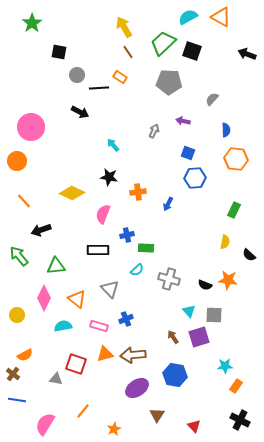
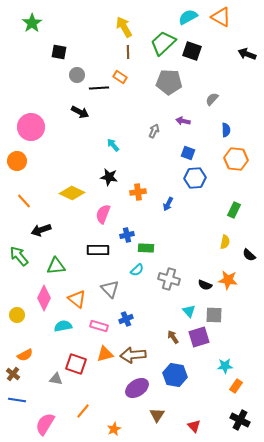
brown line at (128, 52): rotated 32 degrees clockwise
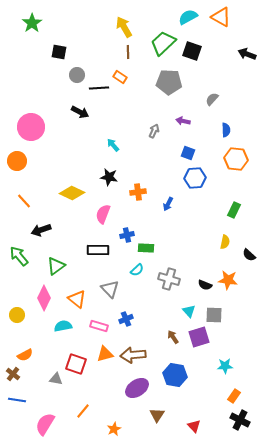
green triangle at (56, 266): rotated 30 degrees counterclockwise
orange rectangle at (236, 386): moved 2 px left, 10 px down
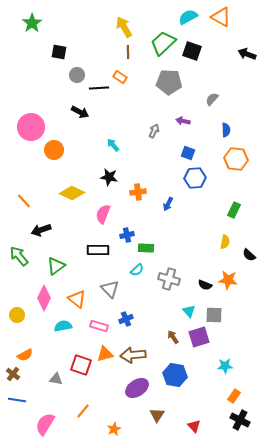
orange circle at (17, 161): moved 37 px right, 11 px up
red square at (76, 364): moved 5 px right, 1 px down
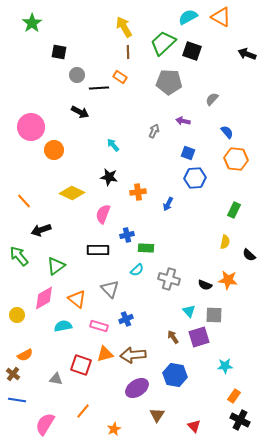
blue semicircle at (226, 130): moved 1 px right, 2 px down; rotated 40 degrees counterclockwise
pink diamond at (44, 298): rotated 35 degrees clockwise
